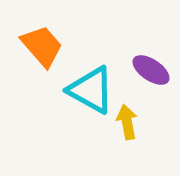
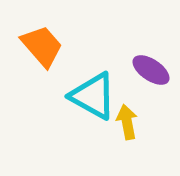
cyan triangle: moved 2 px right, 6 px down
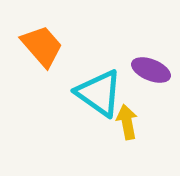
purple ellipse: rotated 12 degrees counterclockwise
cyan triangle: moved 6 px right, 3 px up; rotated 6 degrees clockwise
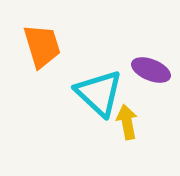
orange trapezoid: rotated 24 degrees clockwise
cyan triangle: rotated 8 degrees clockwise
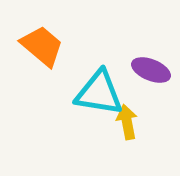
orange trapezoid: rotated 33 degrees counterclockwise
cyan triangle: rotated 34 degrees counterclockwise
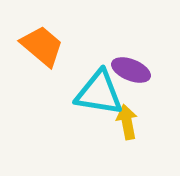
purple ellipse: moved 20 px left
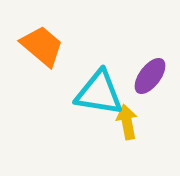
purple ellipse: moved 19 px right, 6 px down; rotated 75 degrees counterclockwise
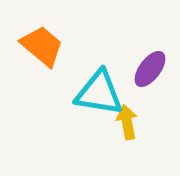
purple ellipse: moved 7 px up
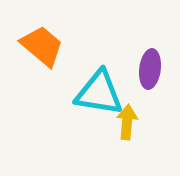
purple ellipse: rotated 30 degrees counterclockwise
yellow arrow: rotated 16 degrees clockwise
